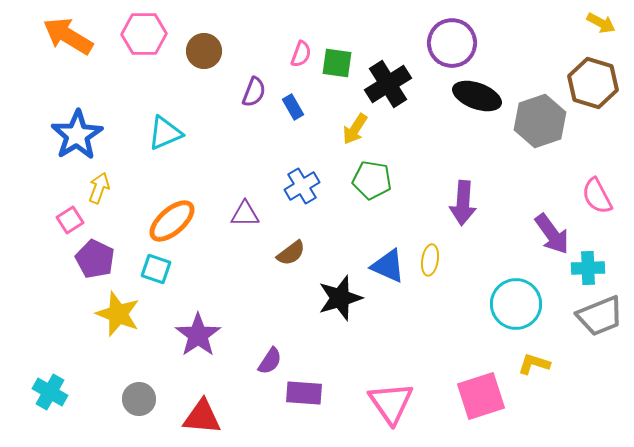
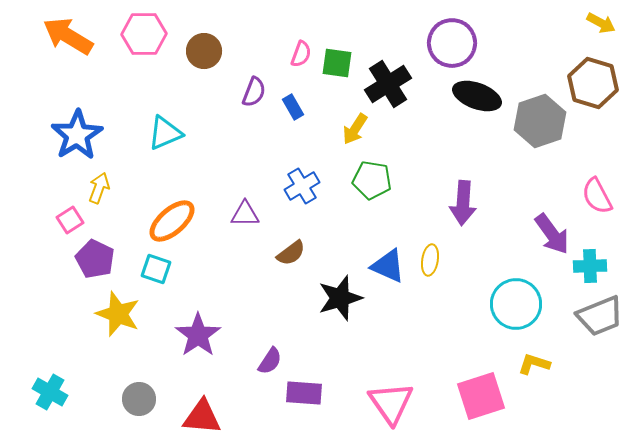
cyan cross at (588, 268): moved 2 px right, 2 px up
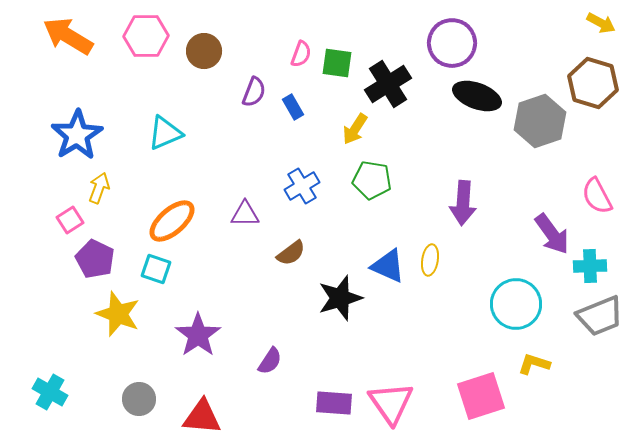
pink hexagon at (144, 34): moved 2 px right, 2 px down
purple rectangle at (304, 393): moved 30 px right, 10 px down
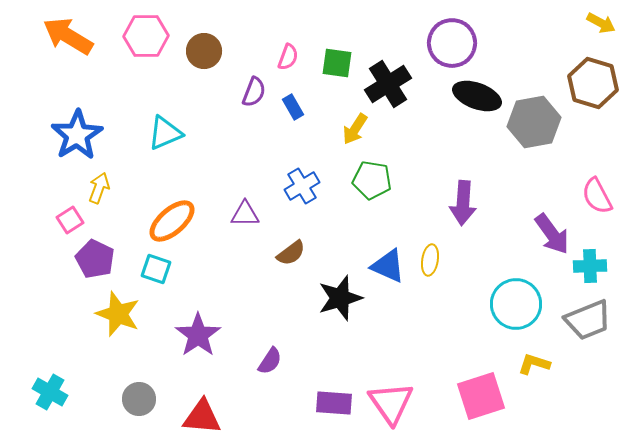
pink semicircle at (301, 54): moved 13 px left, 3 px down
gray hexagon at (540, 121): moved 6 px left, 1 px down; rotated 9 degrees clockwise
gray trapezoid at (600, 316): moved 12 px left, 4 px down
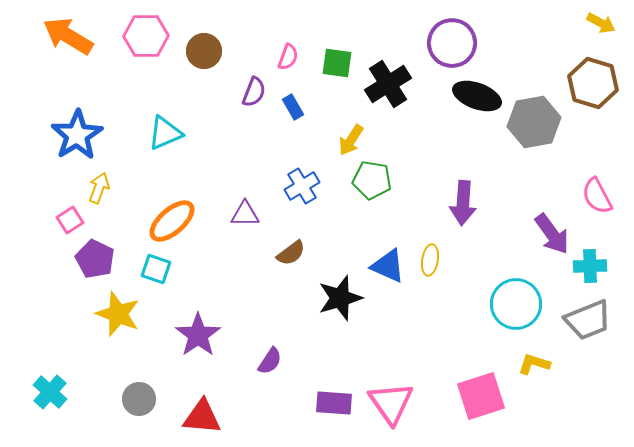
yellow arrow at (355, 129): moved 4 px left, 11 px down
cyan cross at (50, 392): rotated 12 degrees clockwise
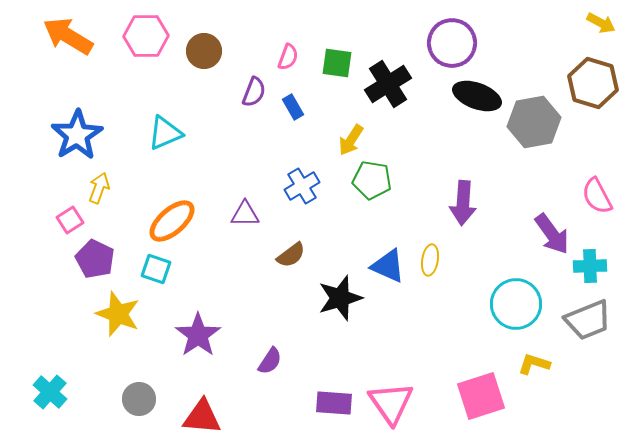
brown semicircle at (291, 253): moved 2 px down
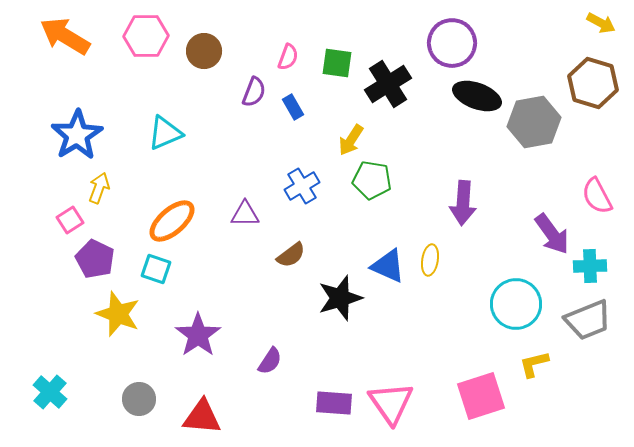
orange arrow at (68, 36): moved 3 px left
yellow L-shape at (534, 364): rotated 32 degrees counterclockwise
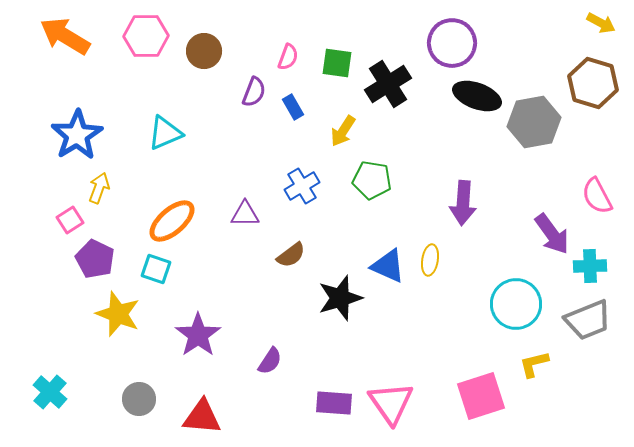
yellow arrow at (351, 140): moved 8 px left, 9 px up
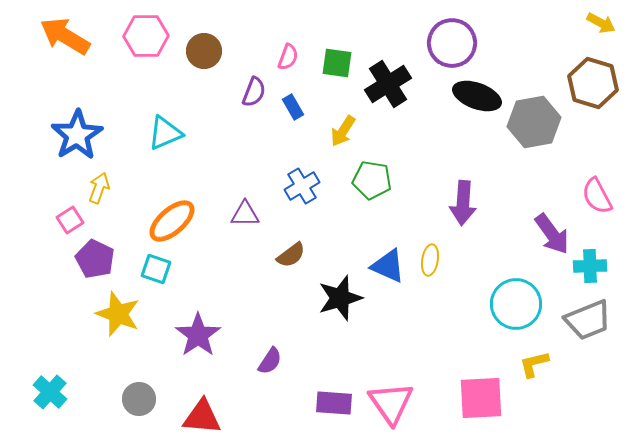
pink square at (481, 396): moved 2 px down; rotated 15 degrees clockwise
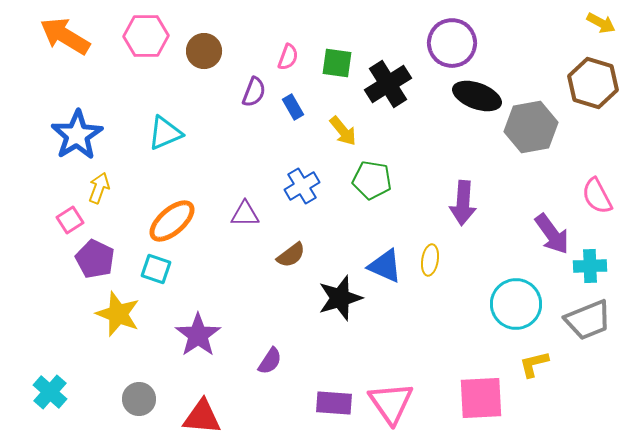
gray hexagon at (534, 122): moved 3 px left, 5 px down
yellow arrow at (343, 131): rotated 72 degrees counterclockwise
blue triangle at (388, 266): moved 3 px left
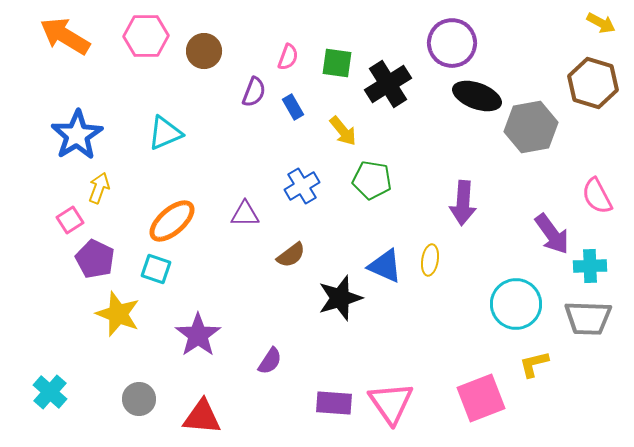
gray trapezoid at (588, 320): moved 2 px up; rotated 24 degrees clockwise
pink square at (481, 398): rotated 18 degrees counterclockwise
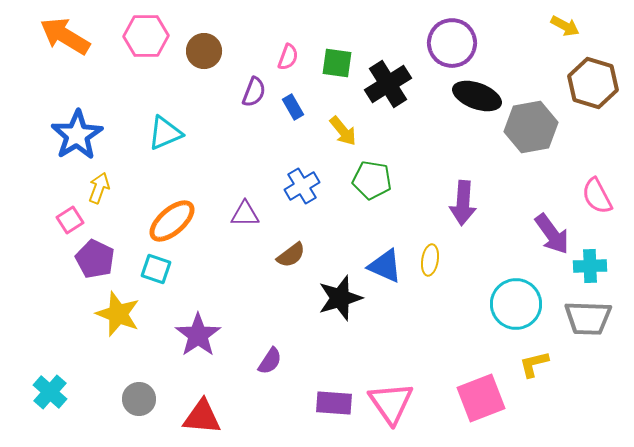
yellow arrow at (601, 23): moved 36 px left, 3 px down
